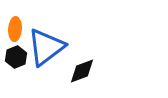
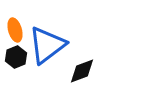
orange ellipse: moved 1 px down; rotated 20 degrees counterclockwise
blue triangle: moved 1 px right, 2 px up
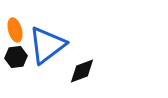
black hexagon: rotated 15 degrees clockwise
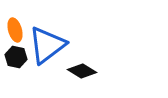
black hexagon: rotated 20 degrees clockwise
black diamond: rotated 52 degrees clockwise
